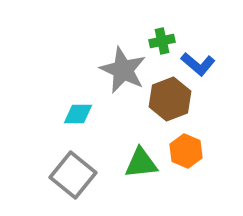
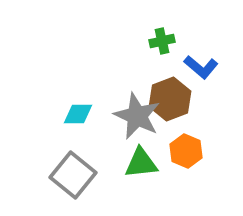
blue L-shape: moved 3 px right, 3 px down
gray star: moved 14 px right, 46 px down
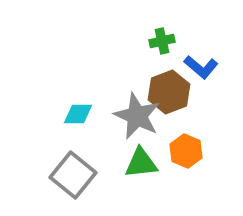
brown hexagon: moved 1 px left, 7 px up
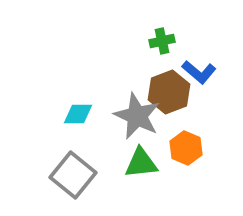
blue L-shape: moved 2 px left, 5 px down
orange hexagon: moved 3 px up
